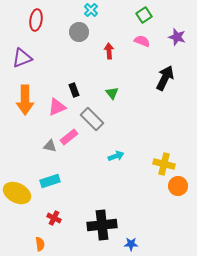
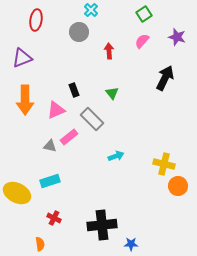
green square: moved 1 px up
pink semicircle: rotated 70 degrees counterclockwise
pink triangle: moved 1 px left, 3 px down
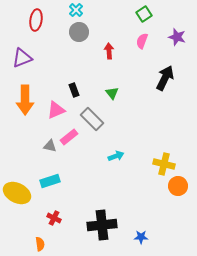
cyan cross: moved 15 px left
pink semicircle: rotated 21 degrees counterclockwise
blue star: moved 10 px right, 7 px up
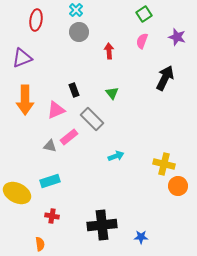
red cross: moved 2 px left, 2 px up; rotated 16 degrees counterclockwise
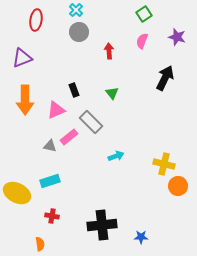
gray rectangle: moved 1 px left, 3 px down
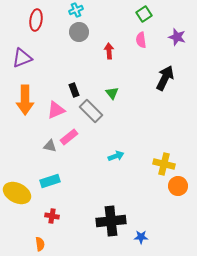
cyan cross: rotated 24 degrees clockwise
pink semicircle: moved 1 px left, 1 px up; rotated 28 degrees counterclockwise
gray rectangle: moved 11 px up
black cross: moved 9 px right, 4 px up
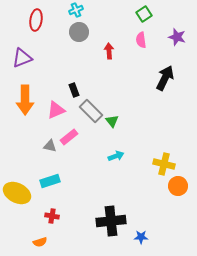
green triangle: moved 28 px down
orange semicircle: moved 2 px up; rotated 80 degrees clockwise
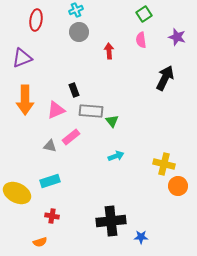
gray rectangle: rotated 40 degrees counterclockwise
pink rectangle: moved 2 px right
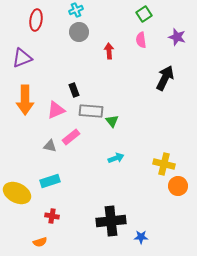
cyan arrow: moved 2 px down
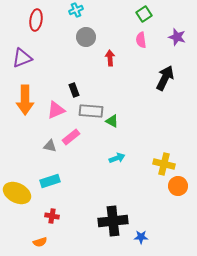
gray circle: moved 7 px right, 5 px down
red arrow: moved 1 px right, 7 px down
green triangle: rotated 24 degrees counterclockwise
cyan arrow: moved 1 px right
black cross: moved 2 px right
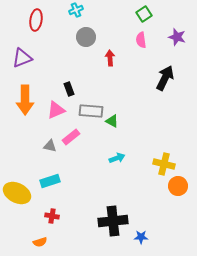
black rectangle: moved 5 px left, 1 px up
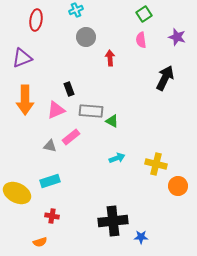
yellow cross: moved 8 px left
